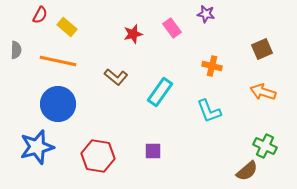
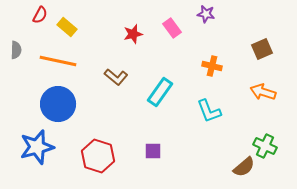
red hexagon: rotated 8 degrees clockwise
brown semicircle: moved 3 px left, 4 px up
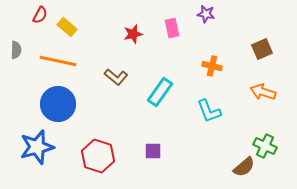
pink rectangle: rotated 24 degrees clockwise
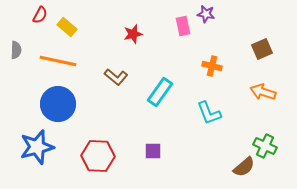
pink rectangle: moved 11 px right, 2 px up
cyan L-shape: moved 2 px down
red hexagon: rotated 16 degrees counterclockwise
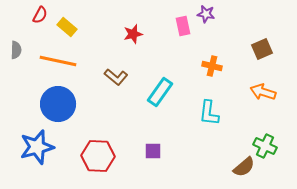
cyan L-shape: rotated 28 degrees clockwise
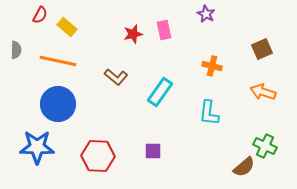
purple star: rotated 18 degrees clockwise
pink rectangle: moved 19 px left, 4 px down
blue star: rotated 16 degrees clockwise
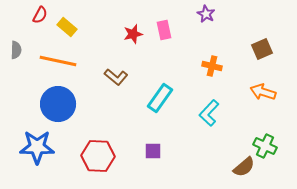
cyan rectangle: moved 6 px down
cyan L-shape: rotated 36 degrees clockwise
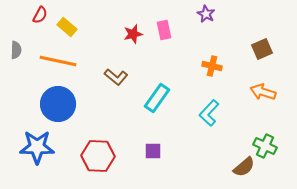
cyan rectangle: moved 3 px left
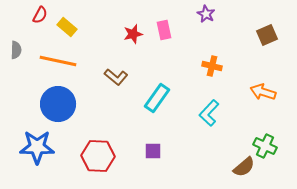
brown square: moved 5 px right, 14 px up
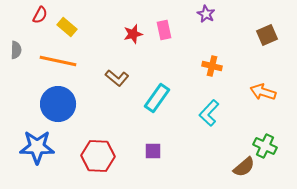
brown L-shape: moved 1 px right, 1 px down
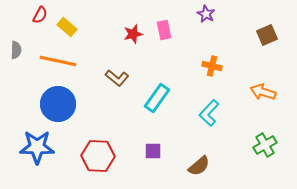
green cross: moved 1 px up; rotated 35 degrees clockwise
brown semicircle: moved 45 px left, 1 px up
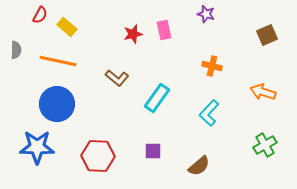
purple star: rotated 12 degrees counterclockwise
blue circle: moved 1 px left
